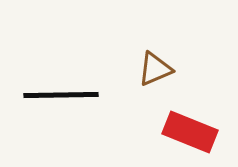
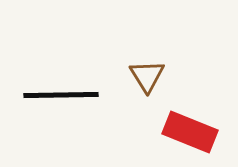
brown triangle: moved 8 px left, 7 px down; rotated 39 degrees counterclockwise
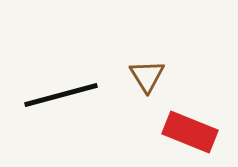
black line: rotated 14 degrees counterclockwise
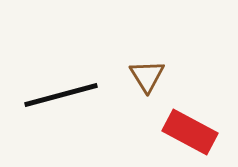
red rectangle: rotated 6 degrees clockwise
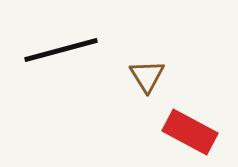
black line: moved 45 px up
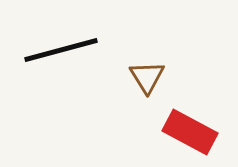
brown triangle: moved 1 px down
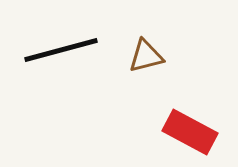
brown triangle: moved 1 px left, 21 px up; rotated 48 degrees clockwise
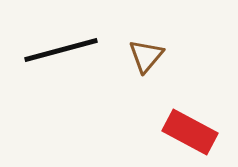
brown triangle: rotated 36 degrees counterclockwise
